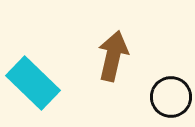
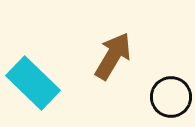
brown arrow: rotated 18 degrees clockwise
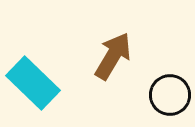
black circle: moved 1 px left, 2 px up
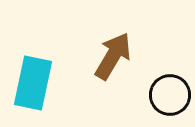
cyan rectangle: rotated 58 degrees clockwise
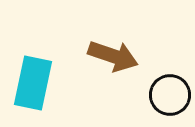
brown arrow: rotated 78 degrees clockwise
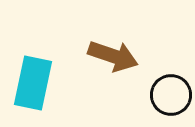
black circle: moved 1 px right
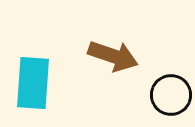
cyan rectangle: rotated 8 degrees counterclockwise
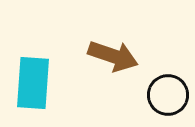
black circle: moved 3 px left
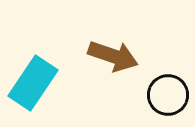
cyan rectangle: rotated 30 degrees clockwise
